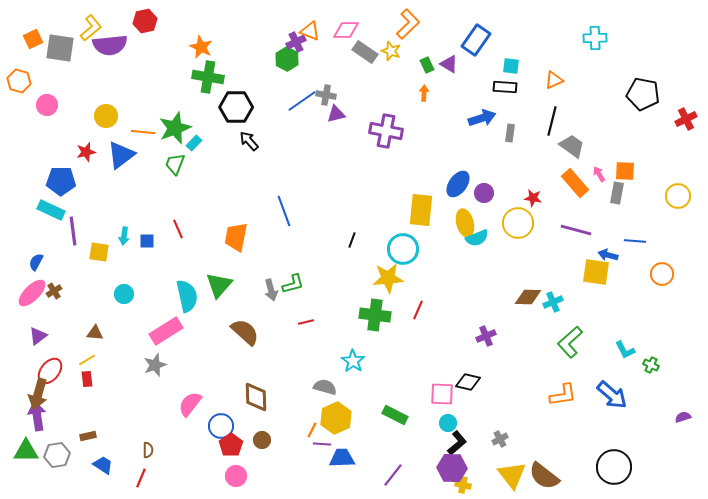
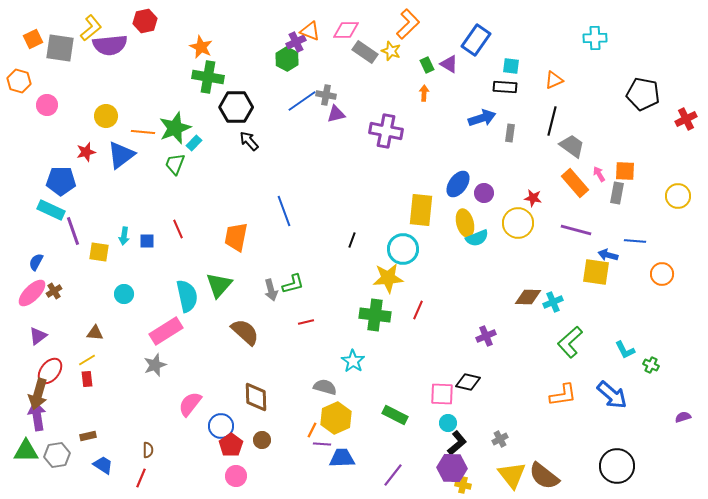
purple line at (73, 231): rotated 12 degrees counterclockwise
black circle at (614, 467): moved 3 px right, 1 px up
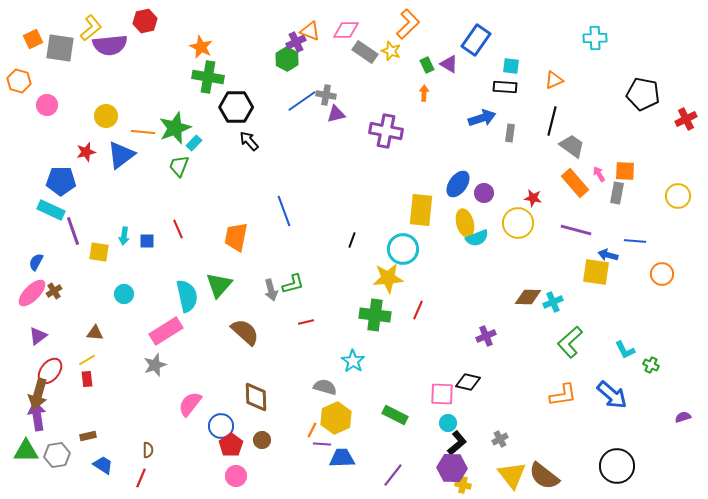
green trapezoid at (175, 164): moved 4 px right, 2 px down
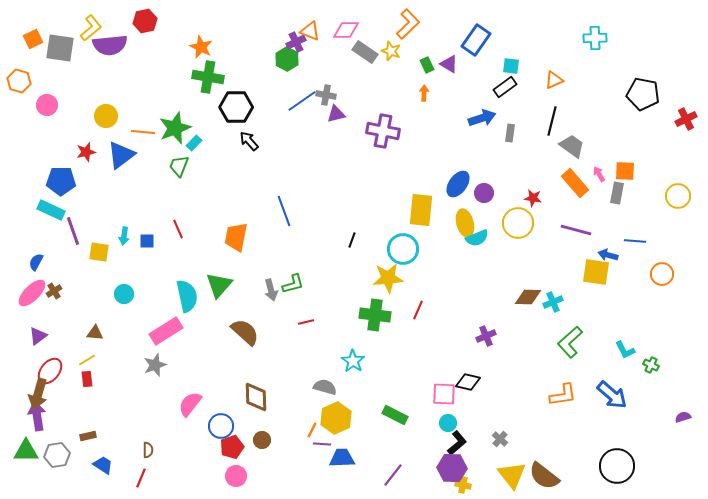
black rectangle at (505, 87): rotated 40 degrees counterclockwise
purple cross at (386, 131): moved 3 px left
pink square at (442, 394): moved 2 px right
gray cross at (500, 439): rotated 21 degrees counterclockwise
red pentagon at (231, 445): moved 1 px right, 2 px down; rotated 15 degrees clockwise
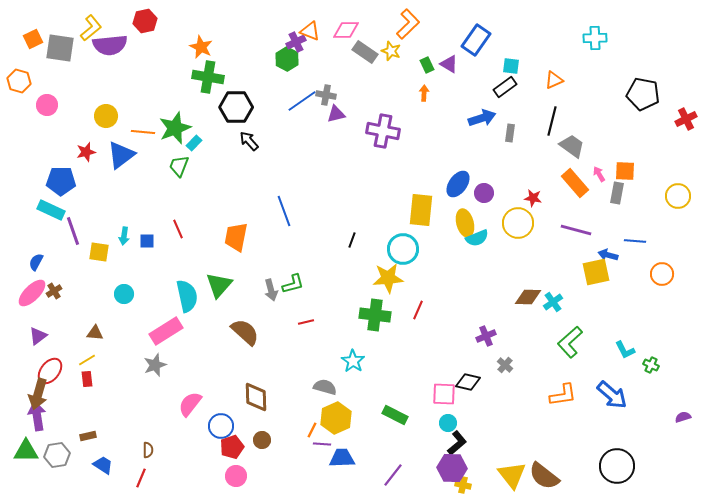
yellow square at (596, 272): rotated 20 degrees counterclockwise
cyan cross at (553, 302): rotated 12 degrees counterclockwise
gray cross at (500, 439): moved 5 px right, 74 px up
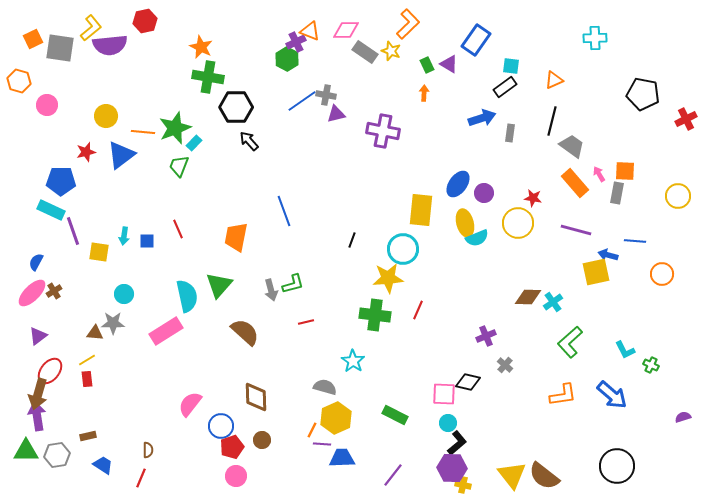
gray star at (155, 365): moved 42 px left, 42 px up; rotated 20 degrees clockwise
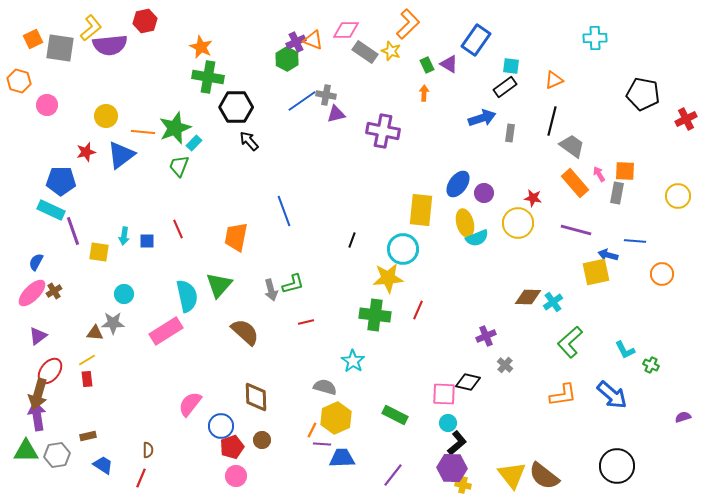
orange triangle at (310, 31): moved 3 px right, 9 px down
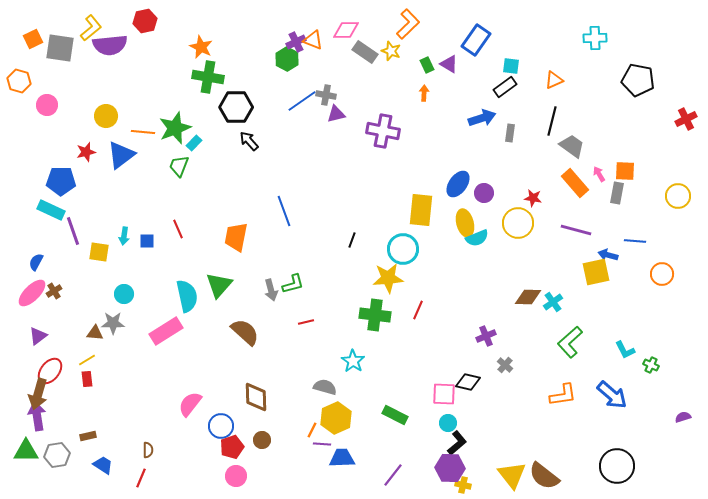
black pentagon at (643, 94): moved 5 px left, 14 px up
purple hexagon at (452, 468): moved 2 px left
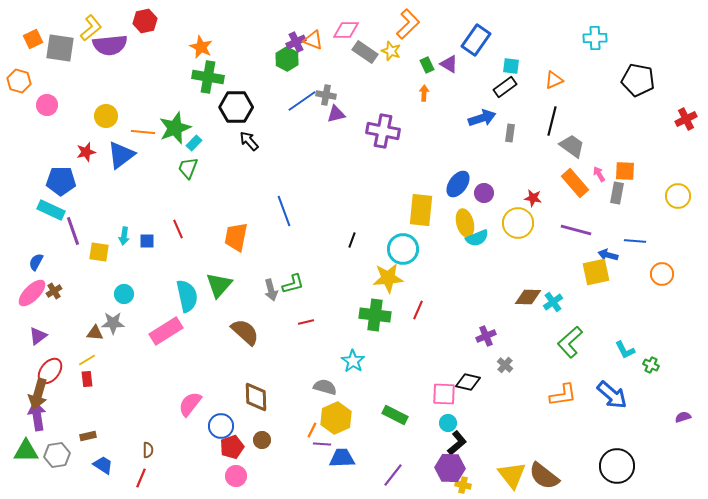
green trapezoid at (179, 166): moved 9 px right, 2 px down
